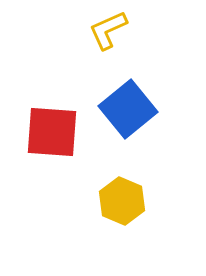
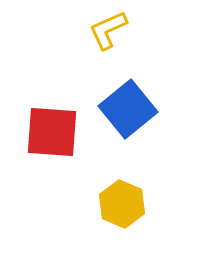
yellow hexagon: moved 3 px down
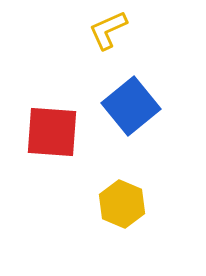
blue square: moved 3 px right, 3 px up
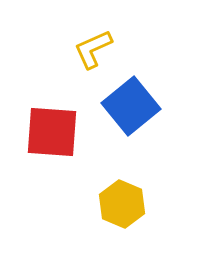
yellow L-shape: moved 15 px left, 19 px down
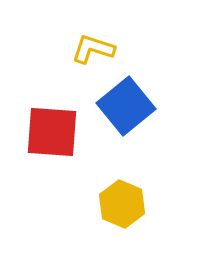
yellow L-shape: rotated 42 degrees clockwise
blue square: moved 5 px left
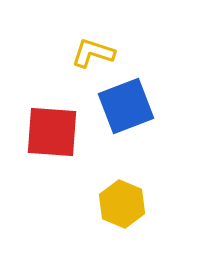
yellow L-shape: moved 4 px down
blue square: rotated 18 degrees clockwise
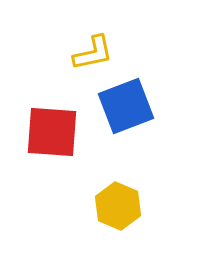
yellow L-shape: rotated 150 degrees clockwise
yellow hexagon: moved 4 px left, 2 px down
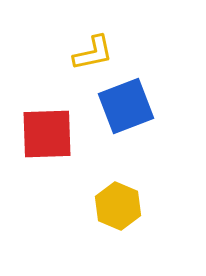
red square: moved 5 px left, 2 px down; rotated 6 degrees counterclockwise
